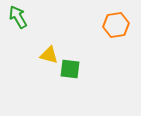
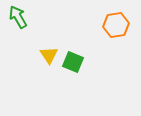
yellow triangle: rotated 42 degrees clockwise
green square: moved 3 px right, 7 px up; rotated 15 degrees clockwise
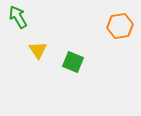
orange hexagon: moved 4 px right, 1 px down
yellow triangle: moved 11 px left, 5 px up
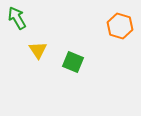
green arrow: moved 1 px left, 1 px down
orange hexagon: rotated 25 degrees clockwise
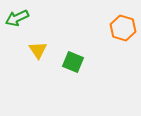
green arrow: rotated 85 degrees counterclockwise
orange hexagon: moved 3 px right, 2 px down
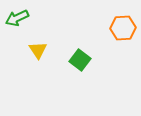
orange hexagon: rotated 20 degrees counterclockwise
green square: moved 7 px right, 2 px up; rotated 15 degrees clockwise
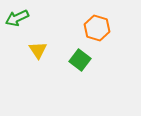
orange hexagon: moved 26 px left; rotated 20 degrees clockwise
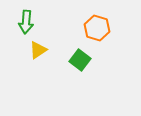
green arrow: moved 9 px right, 4 px down; rotated 60 degrees counterclockwise
yellow triangle: rotated 30 degrees clockwise
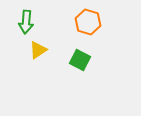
orange hexagon: moved 9 px left, 6 px up
green square: rotated 10 degrees counterclockwise
